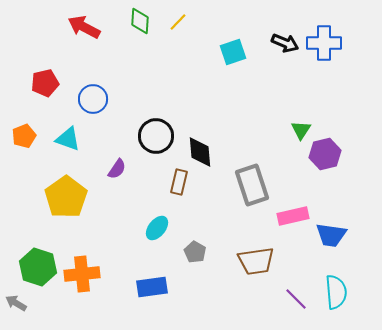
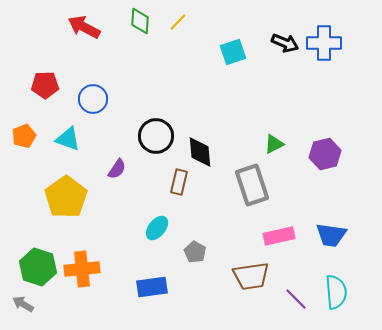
red pentagon: moved 2 px down; rotated 12 degrees clockwise
green triangle: moved 27 px left, 14 px down; rotated 30 degrees clockwise
pink rectangle: moved 14 px left, 20 px down
brown trapezoid: moved 5 px left, 15 px down
orange cross: moved 5 px up
gray arrow: moved 7 px right, 1 px down
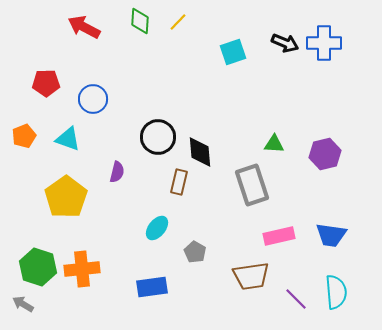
red pentagon: moved 1 px right, 2 px up
black circle: moved 2 px right, 1 px down
green triangle: rotated 30 degrees clockwise
purple semicircle: moved 3 px down; rotated 20 degrees counterclockwise
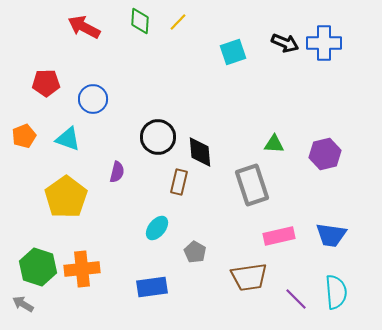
brown trapezoid: moved 2 px left, 1 px down
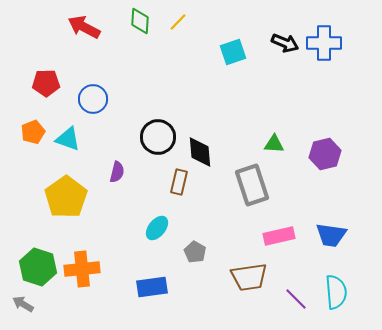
orange pentagon: moved 9 px right, 4 px up
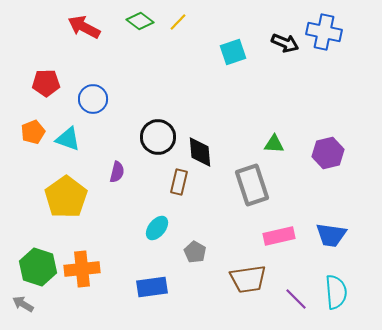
green diamond: rotated 56 degrees counterclockwise
blue cross: moved 11 px up; rotated 12 degrees clockwise
purple hexagon: moved 3 px right, 1 px up
brown trapezoid: moved 1 px left, 2 px down
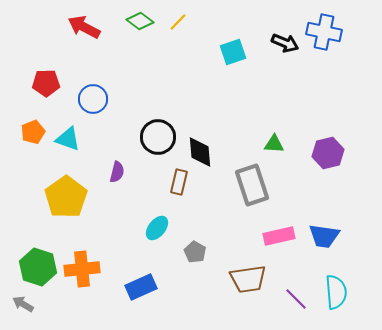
blue trapezoid: moved 7 px left, 1 px down
blue rectangle: moved 11 px left; rotated 16 degrees counterclockwise
